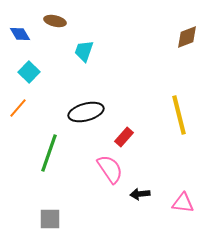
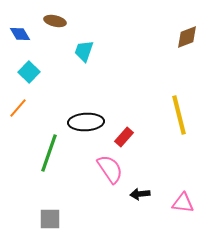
black ellipse: moved 10 px down; rotated 12 degrees clockwise
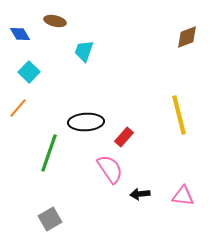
pink triangle: moved 7 px up
gray square: rotated 30 degrees counterclockwise
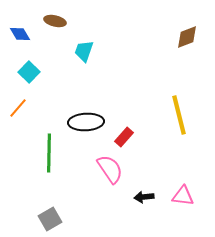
green line: rotated 18 degrees counterclockwise
black arrow: moved 4 px right, 3 px down
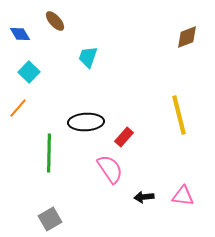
brown ellipse: rotated 35 degrees clockwise
cyan trapezoid: moved 4 px right, 6 px down
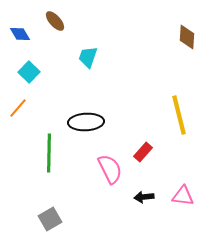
brown diamond: rotated 65 degrees counterclockwise
red rectangle: moved 19 px right, 15 px down
pink semicircle: rotated 8 degrees clockwise
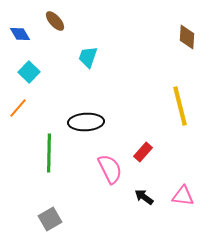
yellow line: moved 1 px right, 9 px up
black arrow: rotated 42 degrees clockwise
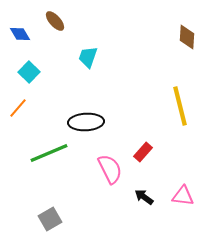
green line: rotated 66 degrees clockwise
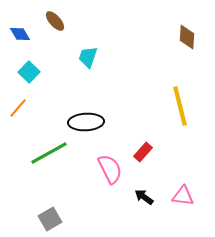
green line: rotated 6 degrees counterclockwise
